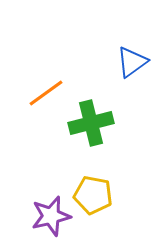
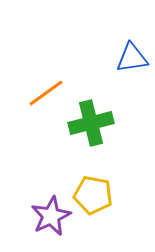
blue triangle: moved 4 px up; rotated 28 degrees clockwise
purple star: rotated 12 degrees counterclockwise
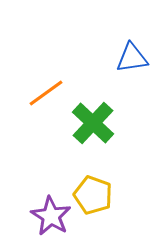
green cross: moved 2 px right; rotated 33 degrees counterclockwise
yellow pentagon: rotated 9 degrees clockwise
purple star: rotated 15 degrees counterclockwise
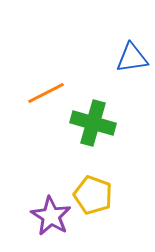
orange line: rotated 9 degrees clockwise
green cross: rotated 27 degrees counterclockwise
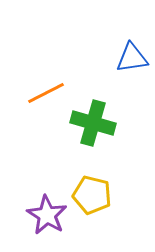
yellow pentagon: moved 1 px left; rotated 6 degrees counterclockwise
purple star: moved 4 px left, 1 px up
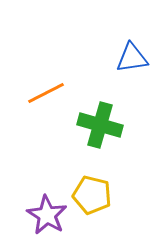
green cross: moved 7 px right, 2 px down
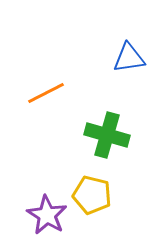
blue triangle: moved 3 px left
green cross: moved 7 px right, 10 px down
